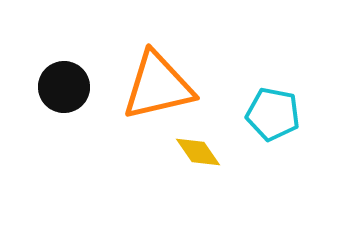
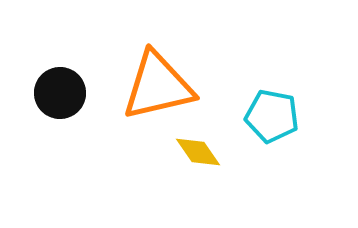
black circle: moved 4 px left, 6 px down
cyan pentagon: moved 1 px left, 2 px down
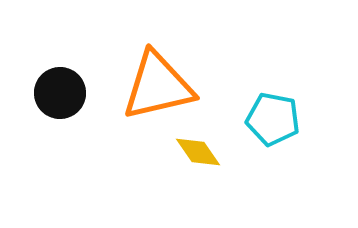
cyan pentagon: moved 1 px right, 3 px down
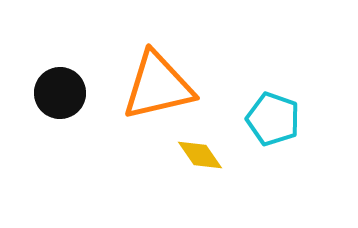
cyan pentagon: rotated 8 degrees clockwise
yellow diamond: moved 2 px right, 3 px down
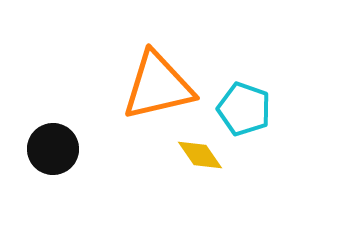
black circle: moved 7 px left, 56 px down
cyan pentagon: moved 29 px left, 10 px up
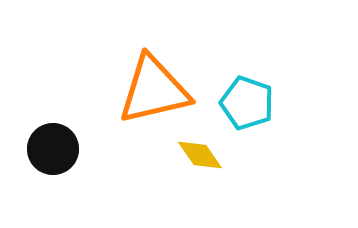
orange triangle: moved 4 px left, 4 px down
cyan pentagon: moved 3 px right, 6 px up
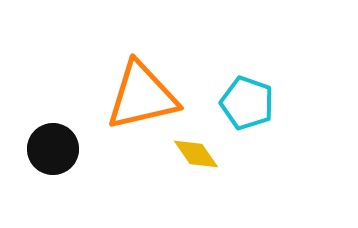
orange triangle: moved 12 px left, 6 px down
yellow diamond: moved 4 px left, 1 px up
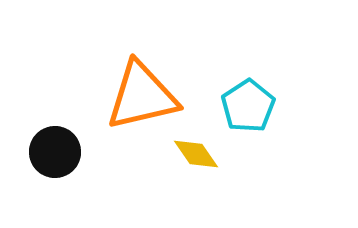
cyan pentagon: moved 1 px right, 3 px down; rotated 20 degrees clockwise
black circle: moved 2 px right, 3 px down
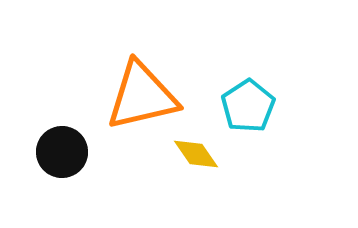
black circle: moved 7 px right
